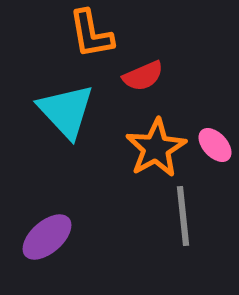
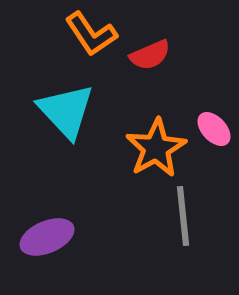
orange L-shape: rotated 24 degrees counterclockwise
red semicircle: moved 7 px right, 21 px up
pink ellipse: moved 1 px left, 16 px up
purple ellipse: rotated 18 degrees clockwise
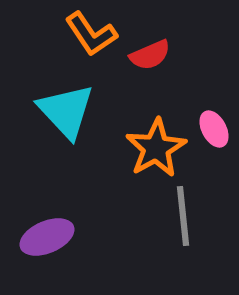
pink ellipse: rotated 15 degrees clockwise
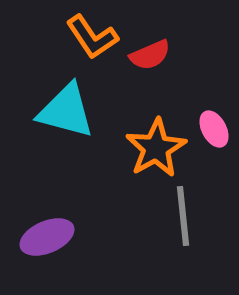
orange L-shape: moved 1 px right, 3 px down
cyan triangle: rotated 32 degrees counterclockwise
